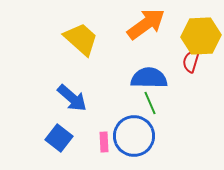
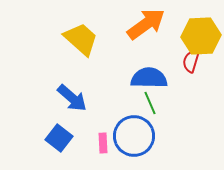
pink rectangle: moved 1 px left, 1 px down
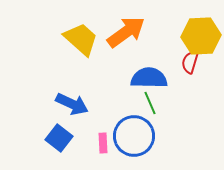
orange arrow: moved 20 px left, 8 px down
red semicircle: moved 1 px left, 1 px down
blue arrow: moved 6 px down; rotated 16 degrees counterclockwise
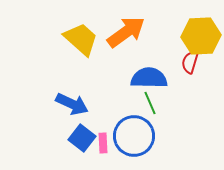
blue square: moved 23 px right
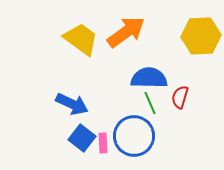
yellow trapezoid: rotated 6 degrees counterclockwise
red semicircle: moved 10 px left, 35 px down
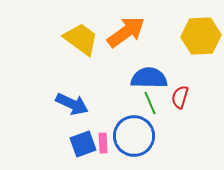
blue square: moved 1 px right, 6 px down; rotated 32 degrees clockwise
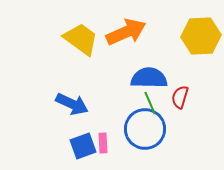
orange arrow: rotated 12 degrees clockwise
blue circle: moved 11 px right, 7 px up
blue square: moved 2 px down
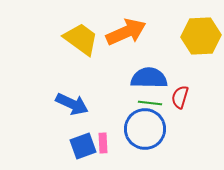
green line: rotated 60 degrees counterclockwise
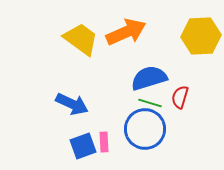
blue semicircle: rotated 18 degrees counterclockwise
green line: rotated 10 degrees clockwise
pink rectangle: moved 1 px right, 1 px up
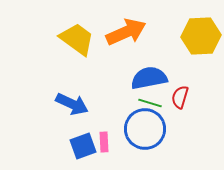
yellow trapezoid: moved 4 px left
blue semicircle: rotated 6 degrees clockwise
